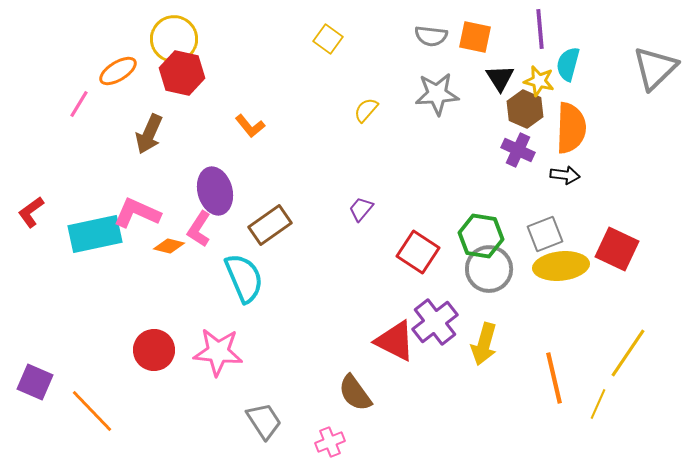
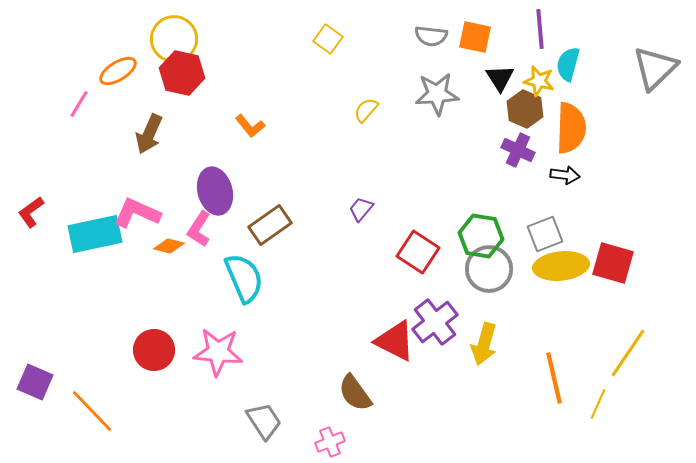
red square at (617, 249): moved 4 px left, 14 px down; rotated 9 degrees counterclockwise
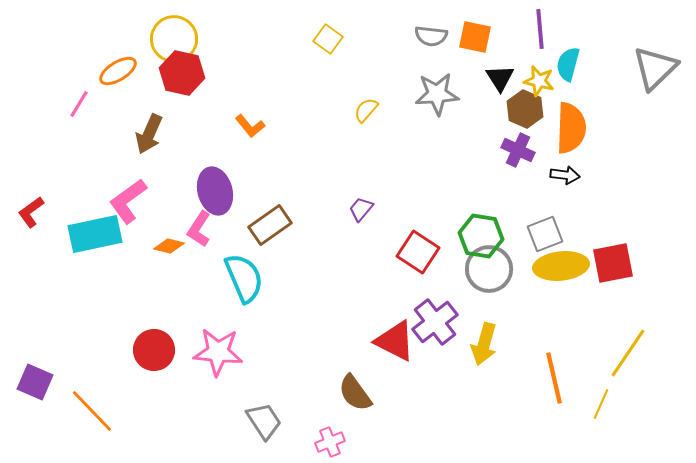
pink L-shape at (137, 213): moved 9 px left, 12 px up; rotated 60 degrees counterclockwise
red square at (613, 263): rotated 27 degrees counterclockwise
yellow line at (598, 404): moved 3 px right
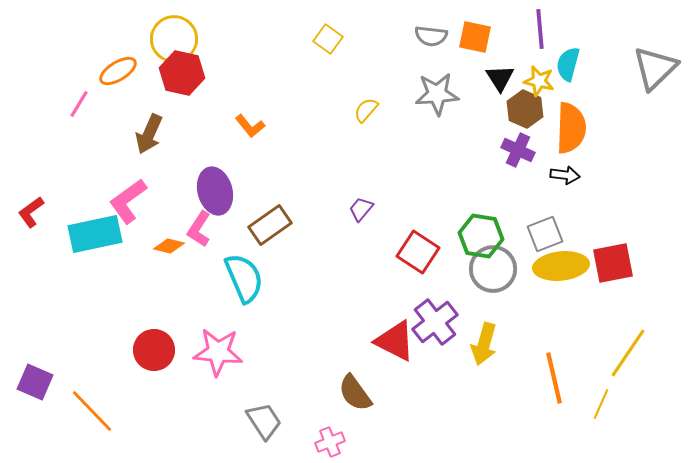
gray circle at (489, 269): moved 4 px right
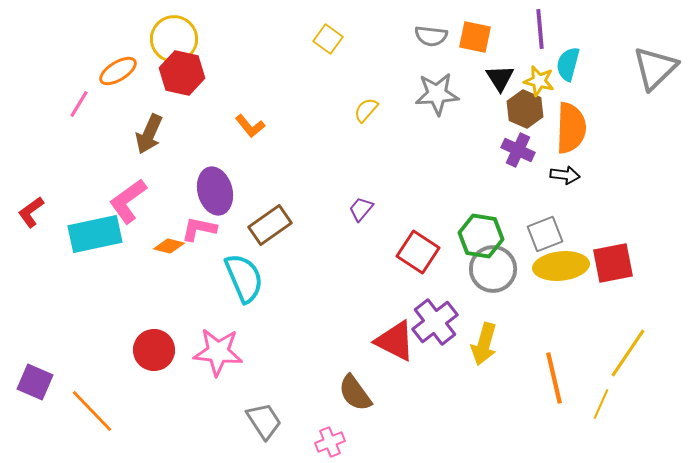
pink L-shape at (199, 229): rotated 69 degrees clockwise
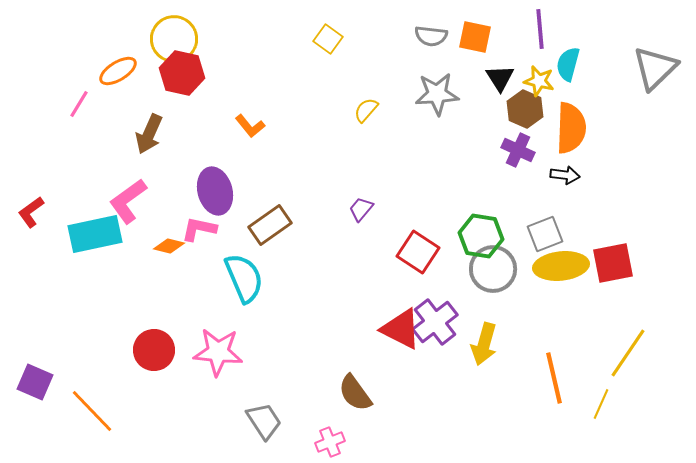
red triangle at (395, 341): moved 6 px right, 12 px up
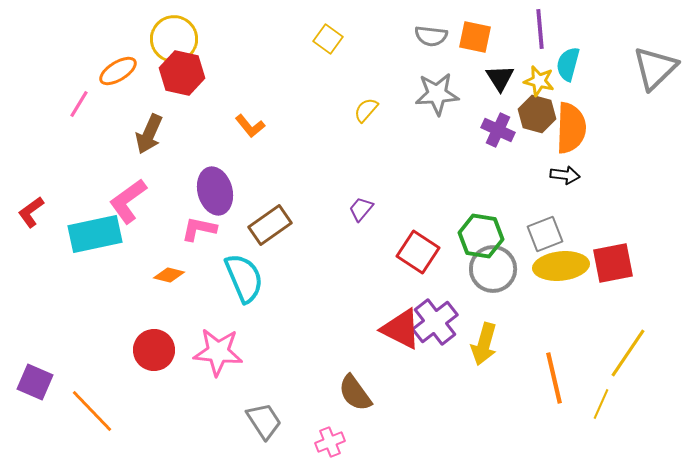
brown hexagon at (525, 109): moved 12 px right, 5 px down; rotated 9 degrees counterclockwise
purple cross at (518, 150): moved 20 px left, 20 px up
orange diamond at (169, 246): moved 29 px down
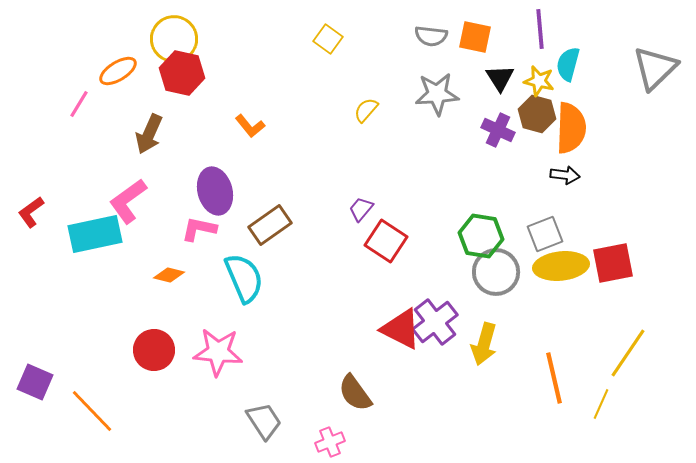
red square at (418, 252): moved 32 px left, 11 px up
gray circle at (493, 269): moved 3 px right, 3 px down
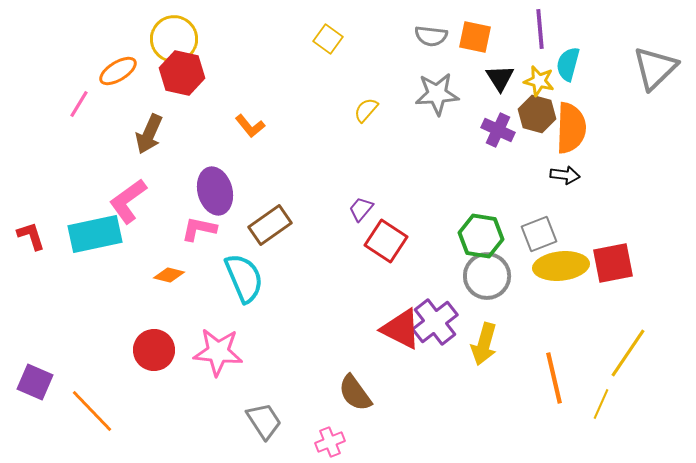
red L-shape at (31, 212): moved 24 px down; rotated 108 degrees clockwise
gray square at (545, 234): moved 6 px left
gray circle at (496, 272): moved 9 px left, 4 px down
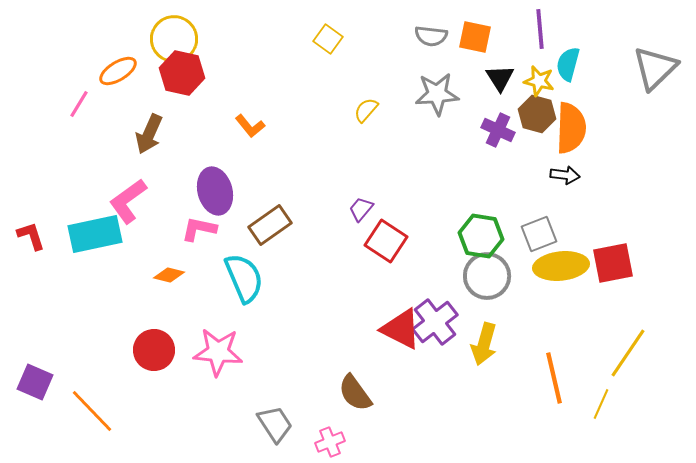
gray trapezoid at (264, 421): moved 11 px right, 3 px down
